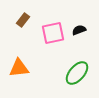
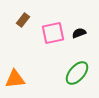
black semicircle: moved 3 px down
orange triangle: moved 4 px left, 11 px down
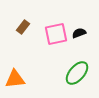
brown rectangle: moved 7 px down
pink square: moved 3 px right, 1 px down
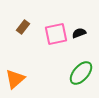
green ellipse: moved 4 px right
orange triangle: rotated 35 degrees counterclockwise
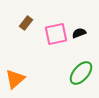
brown rectangle: moved 3 px right, 4 px up
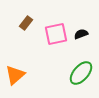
black semicircle: moved 2 px right, 1 px down
orange triangle: moved 4 px up
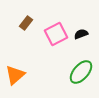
pink square: rotated 15 degrees counterclockwise
green ellipse: moved 1 px up
